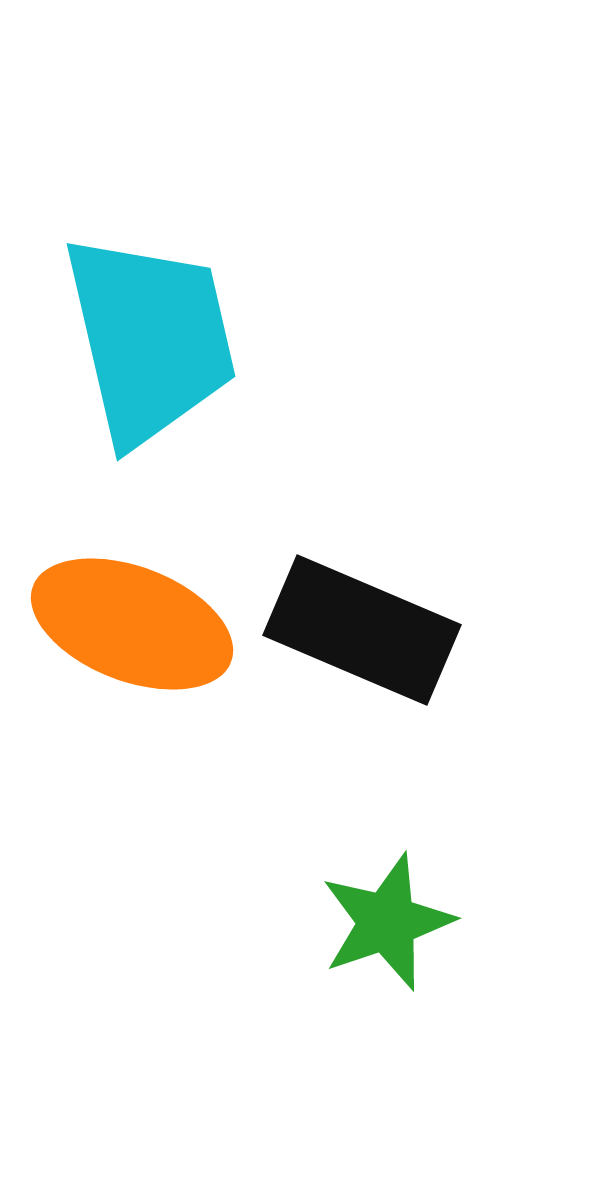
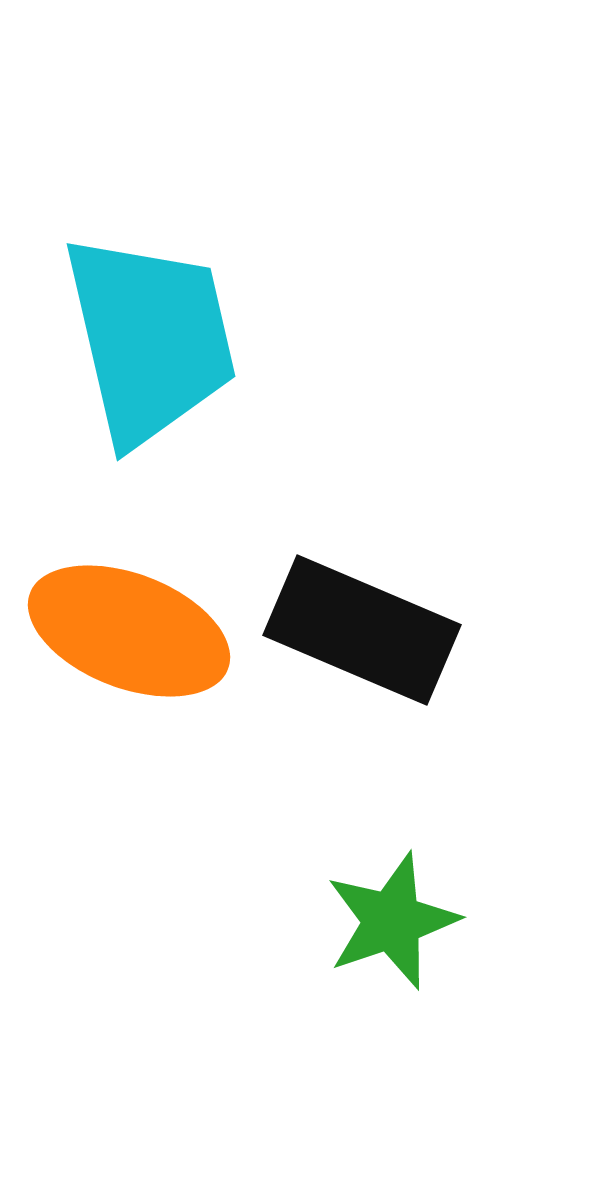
orange ellipse: moved 3 px left, 7 px down
green star: moved 5 px right, 1 px up
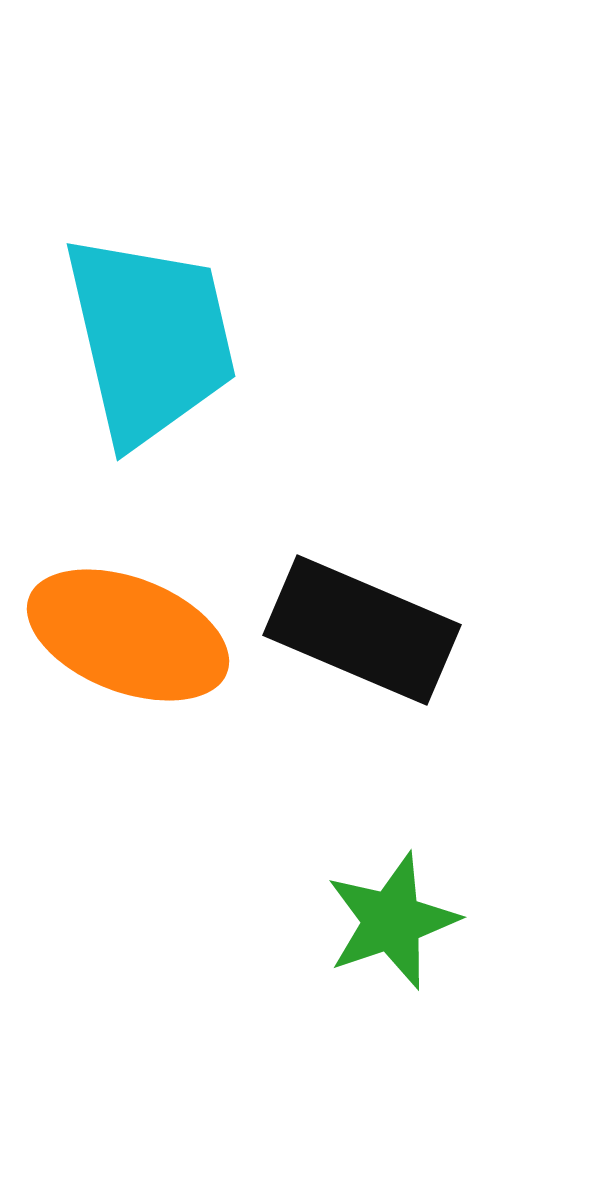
orange ellipse: moved 1 px left, 4 px down
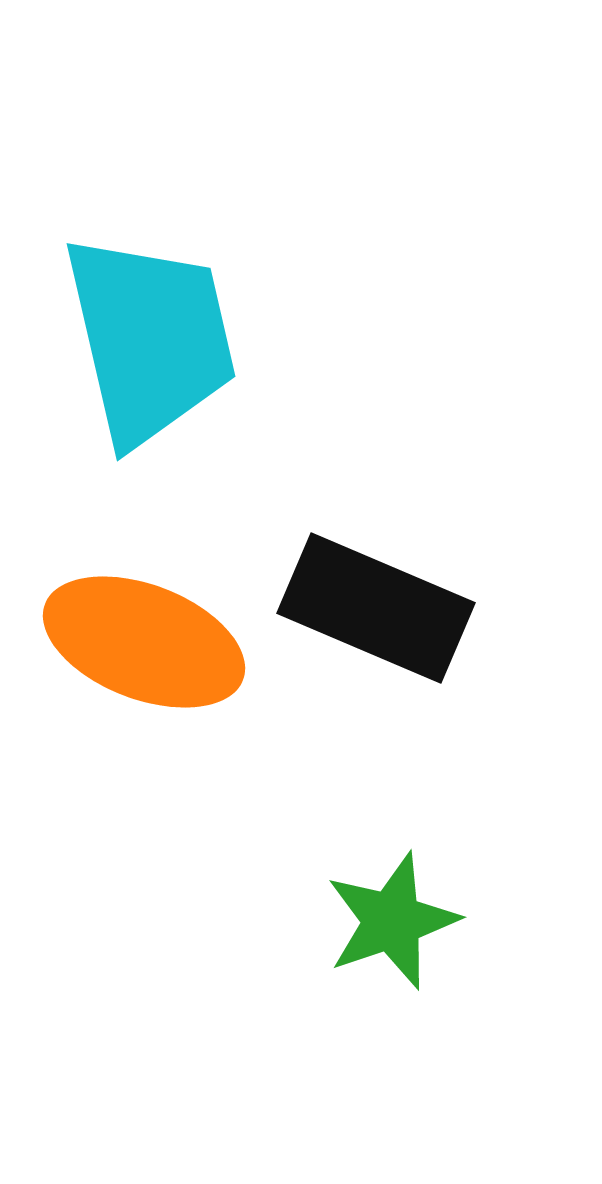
black rectangle: moved 14 px right, 22 px up
orange ellipse: moved 16 px right, 7 px down
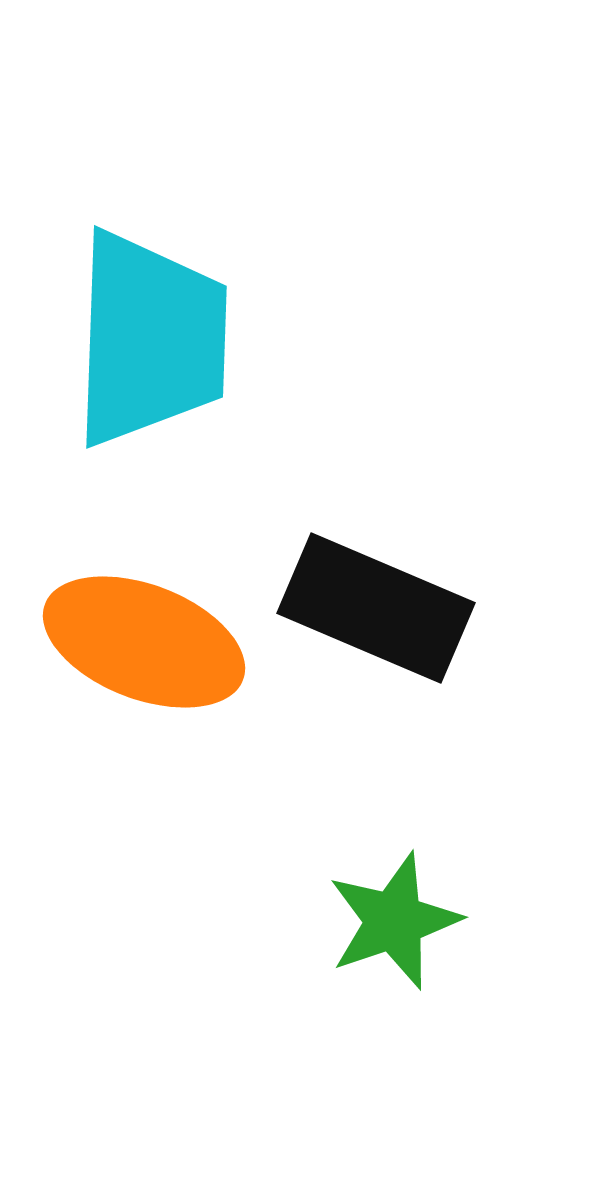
cyan trapezoid: rotated 15 degrees clockwise
green star: moved 2 px right
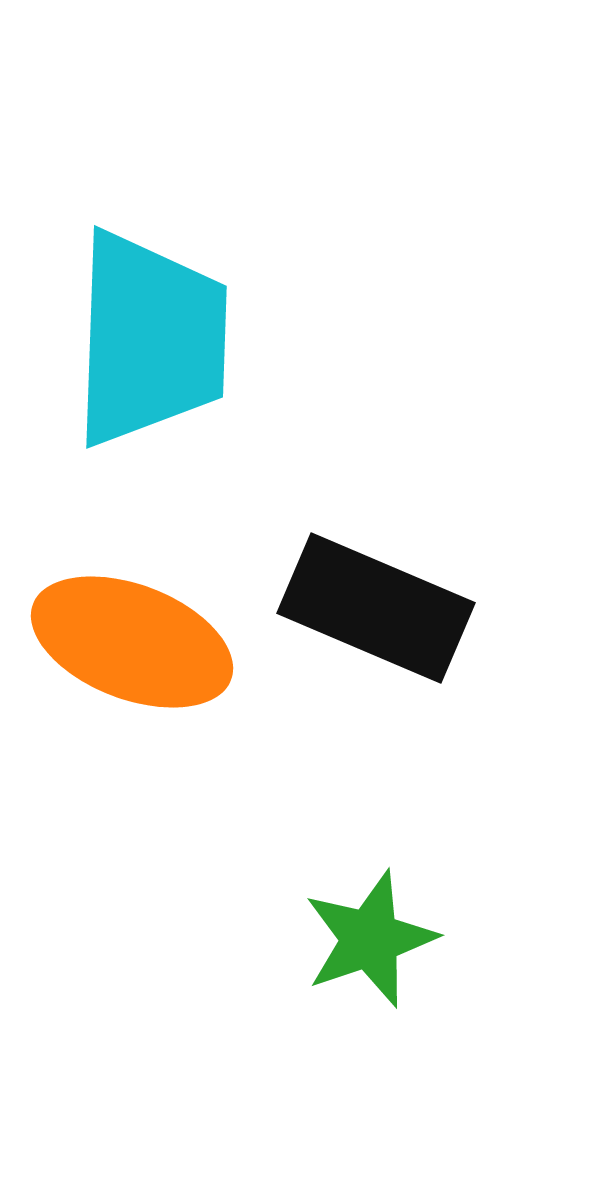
orange ellipse: moved 12 px left
green star: moved 24 px left, 18 px down
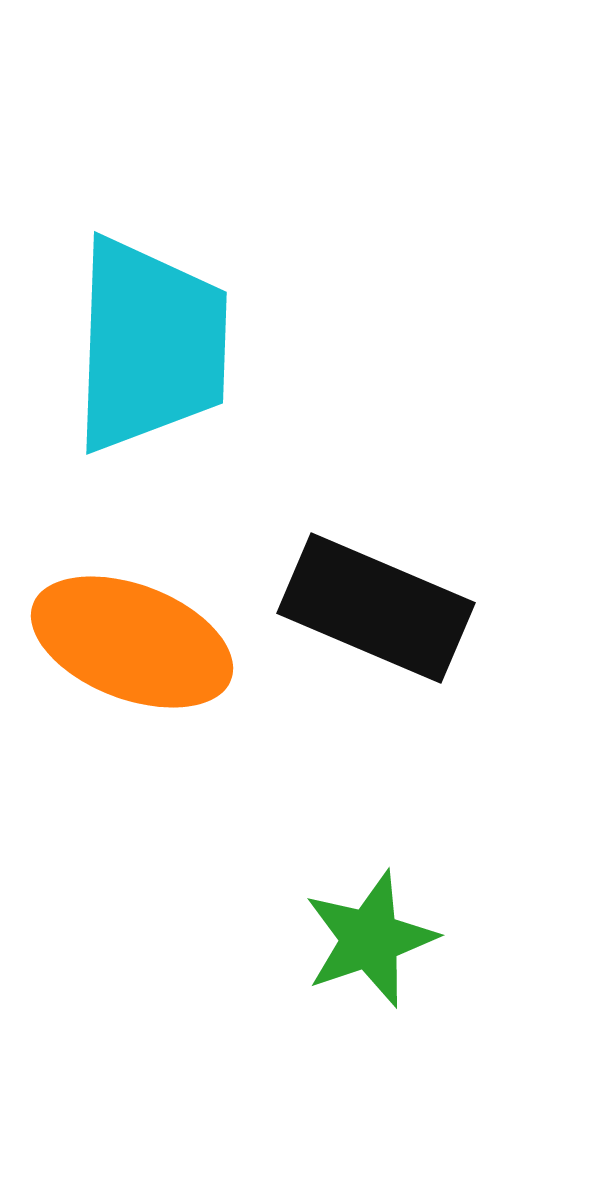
cyan trapezoid: moved 6 px down
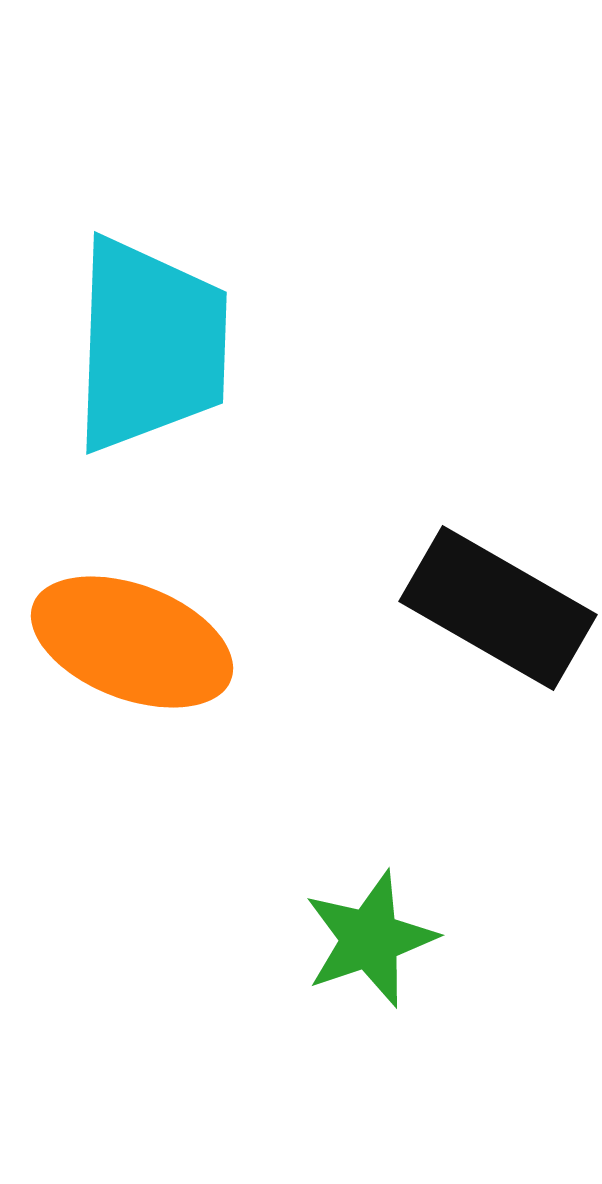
black rectangle: moved 122 px right; rotated 7 degrees clockwise
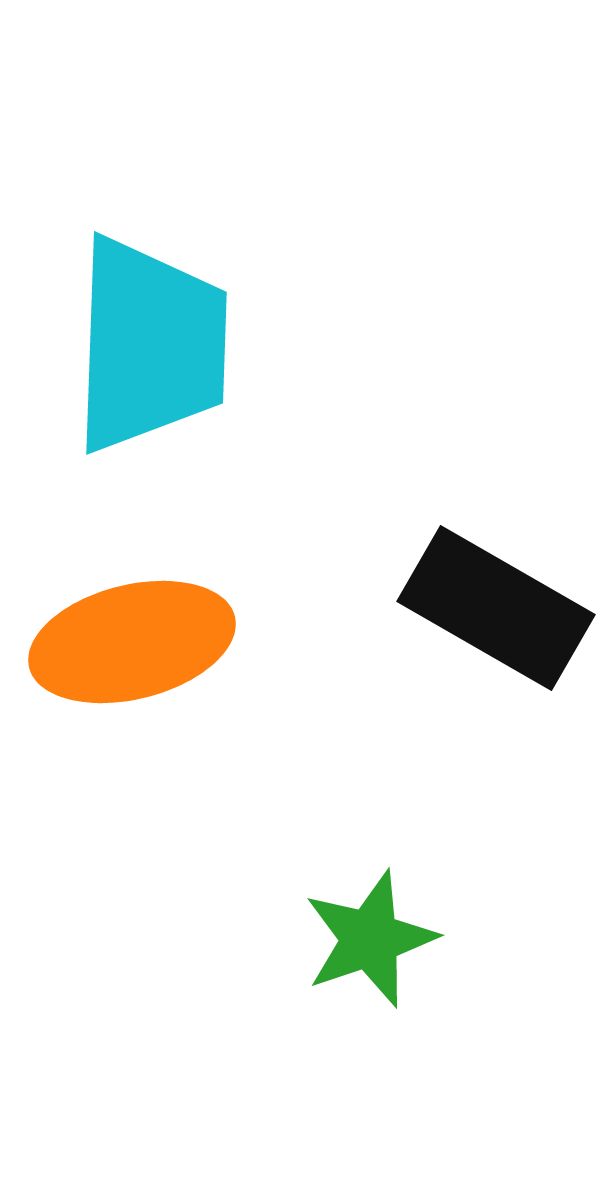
black rectangle: moved 2 px left
orange ellipse: rotated 35 degrees counterclockwise
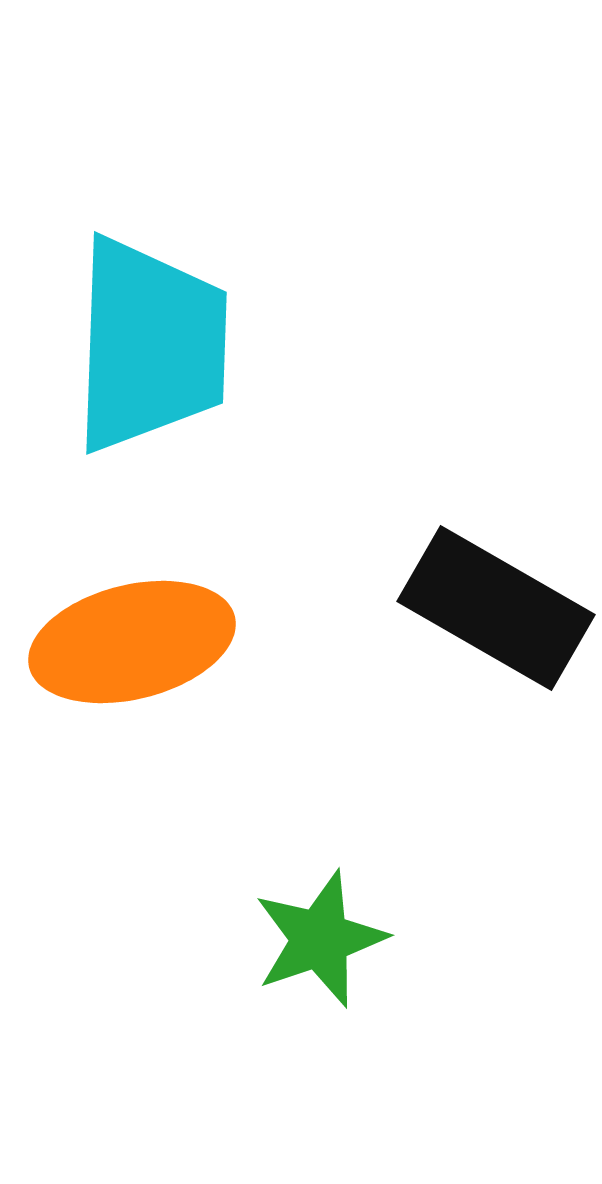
green star: moved 50 px left
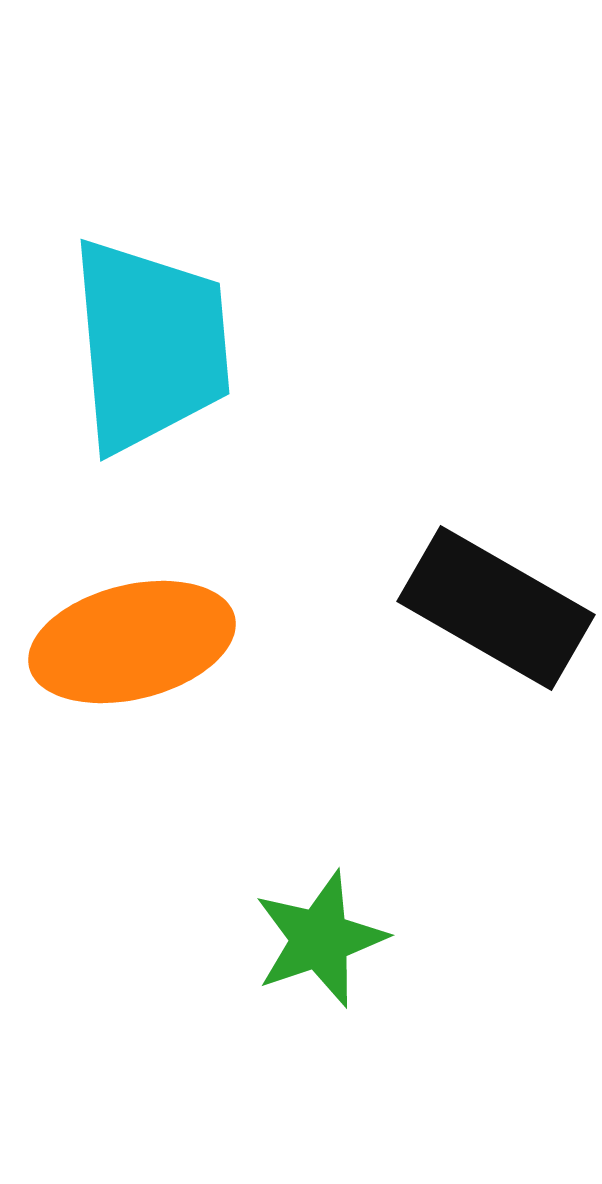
cyan trapezoid: rotated 7 degrees counterclockwise
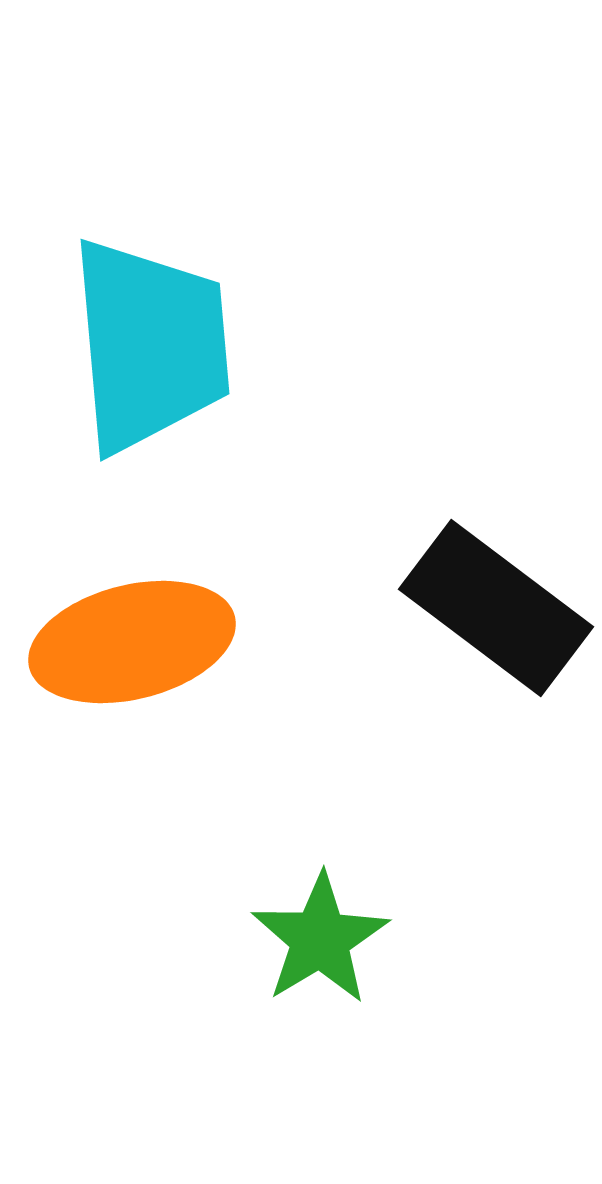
black rectangle: rotated 7 degrees clockwise
green star: rotated 12 degrees counterclockwise
